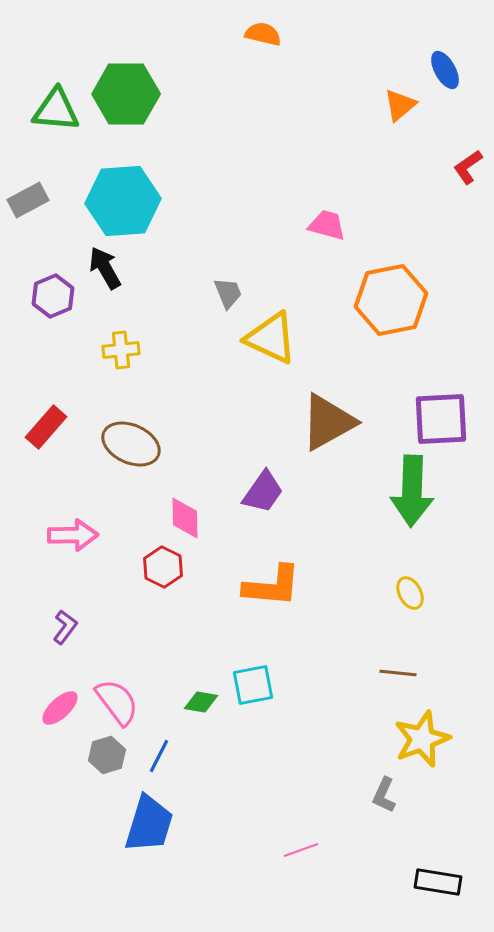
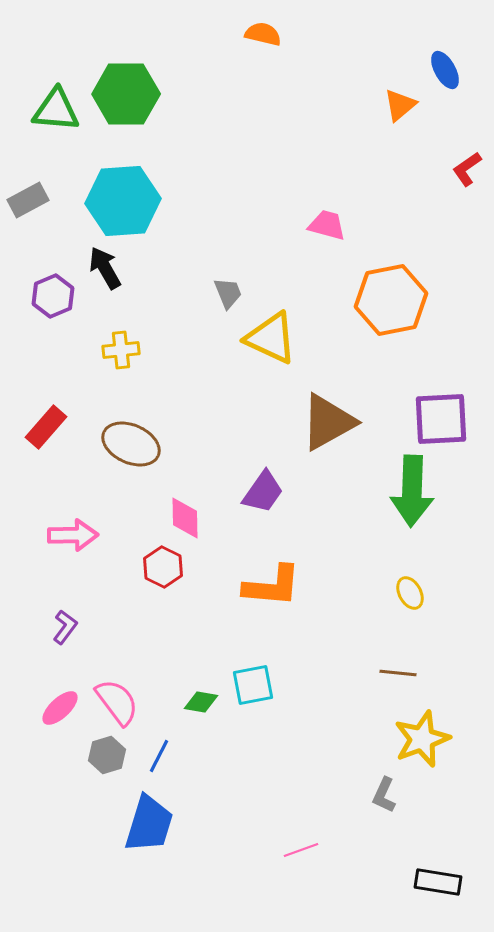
red L-shape: moved 1 px left, 2 px down
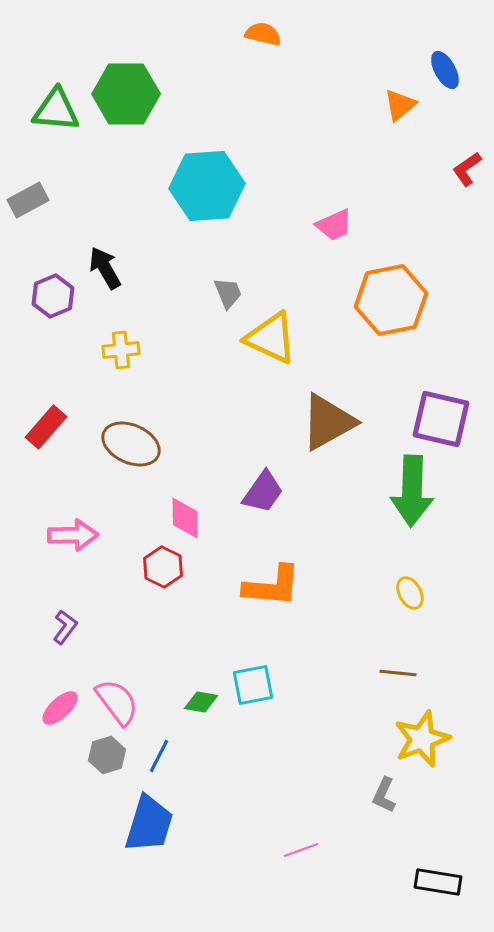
cyan hexagon: moved 84 px right, 15 px up
pink trapezoid: moved 7 px right; rotated 141 degrees clockwise
purple square: rotated 16 degrees clockwise
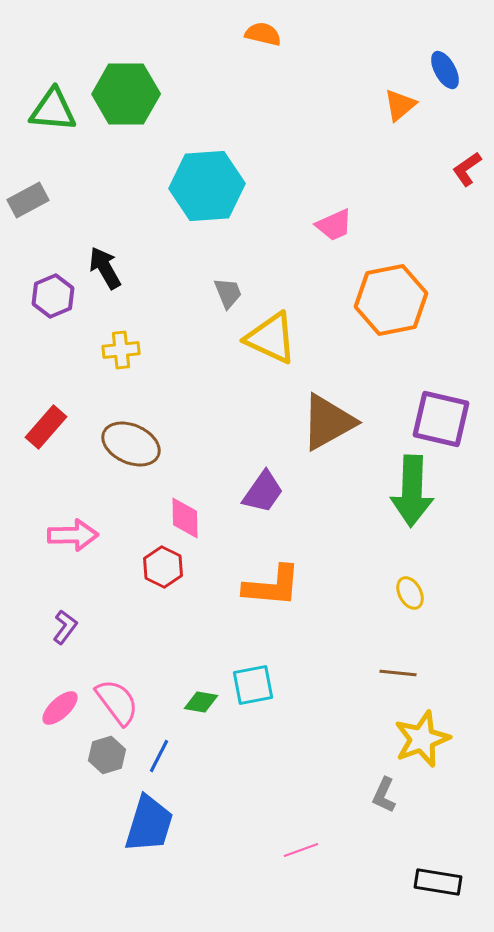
green triangle: moved 3 px left
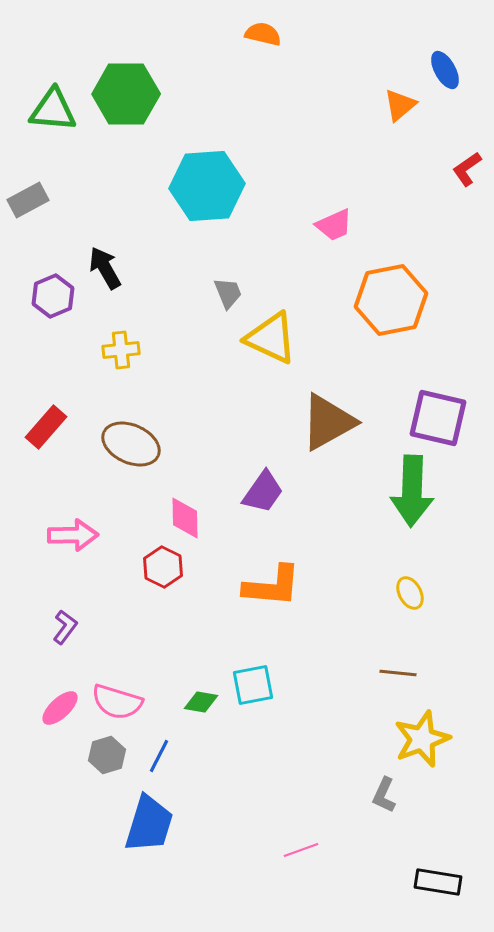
purple square: moved 3 px left, 1 px up
pink semicircle: rotated 144 degrees clockwise
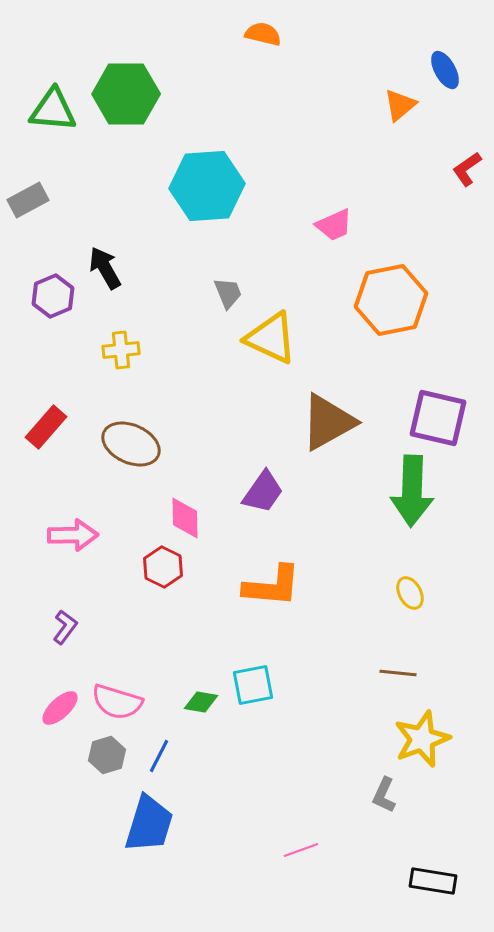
black rectangle: moved 5 px left, 1 px up
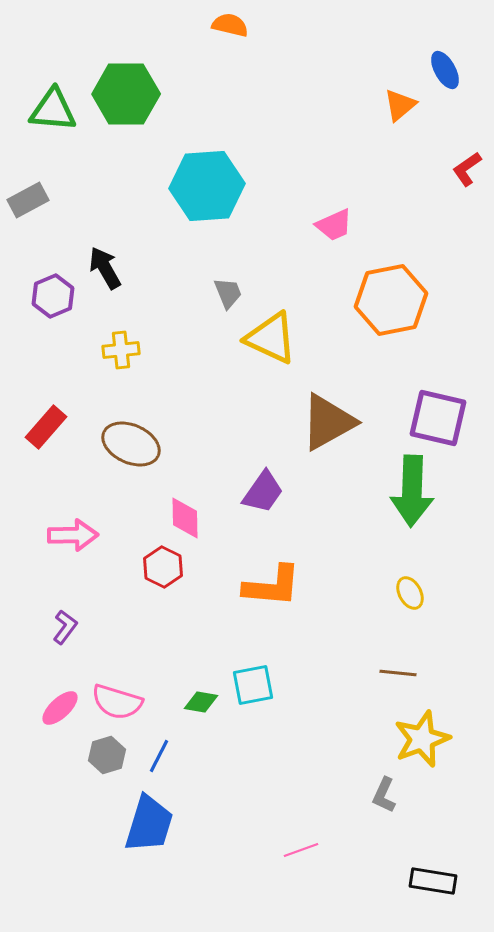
orange semicircle: moved 33 px left, 9 px up
